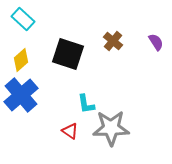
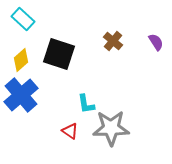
black square: moved 9 px left
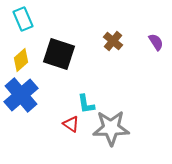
cyan rectangle: rotated 25 degrees clockwise
red triangle: moved 1 px right, 7 px up
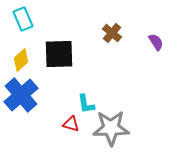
brown cross: moved 1 px left, 8 px up
black square: rotated 20 degrees counterclockwise
red triangle: rotated 18 degrees counterclockwise
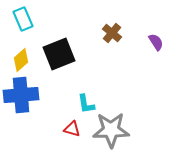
black square: rotated 20 degrees counterclockwise
blue cross: rotated 36 degrees clockwise
red triangle: moved 1 px right, 5 px down
gray star: moved 2 px down
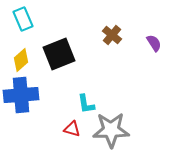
brown cross: moved 2 px down
purple semicircle: moved 2 px left, 1 px down
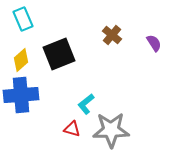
cyan L-shape: rotated 60 degrees clockwise
